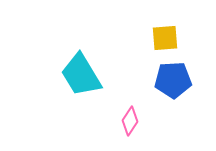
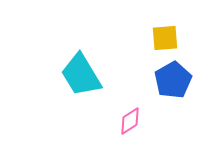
blue pentagon: rotated 27 degrees counterclockwise
pink diamond: rotated 24 degrees clockwise
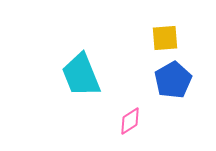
cyan trapezoid: rotated 9 degrees clockwise
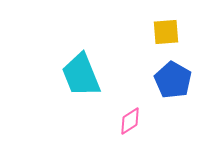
yellow square: moved 1 px right, 6 px up
blue pentagon: rotated 12 degrees counterclockwise
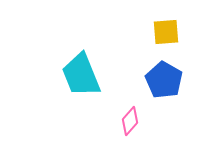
blue pentagon: moved 9 px left
pink diamond: rotated 16 degrees counterclockwise
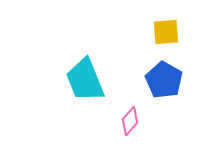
cyan trapezoid: moved 4 px right, 5 px down
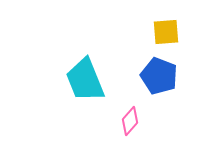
blue pentagon: moved 5 px left, 4 px up; rotated 9 degrees counterclockwise
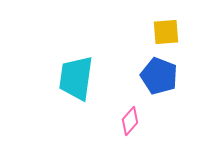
cyan trapezoid: moved 9 px left, 2 px up; rotated 30 degrees clockwise
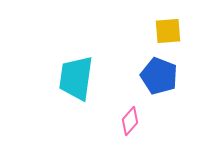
yellow square: moved 2 px right, 1 px up
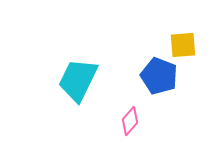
yellow square: moved 15 px right, 14 px down
cyan trapezoid: moved 2 px right, 2 px down; rotated 18 degrees clockwise
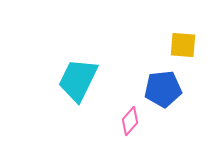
yellow square: rotated 8 degrees clockwise
blue pentagon: moved 4 px right, 13 px down; rotated 27 degrees counterclockwise
